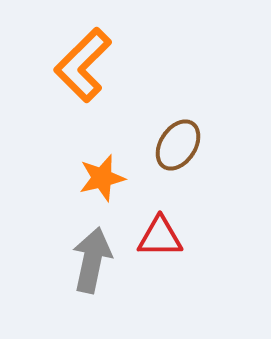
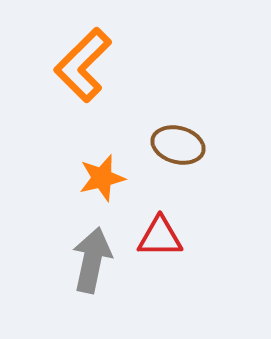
brown ellipse: rotated 72 degrees clockwise
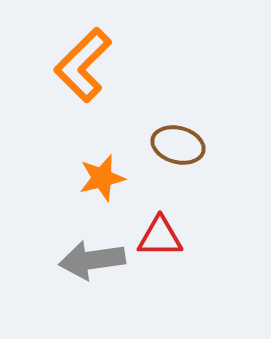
gray arrow: rotated 110 degrees counterclockwise
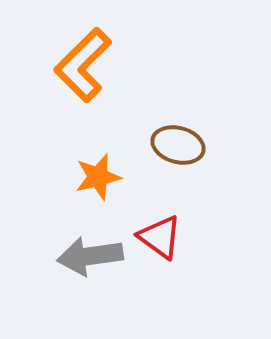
orange star: moved 4 px left, 1 px up
red triangle: rotated 36 degrees clockwise
gray arrow: moved 2 px left, 4 px up
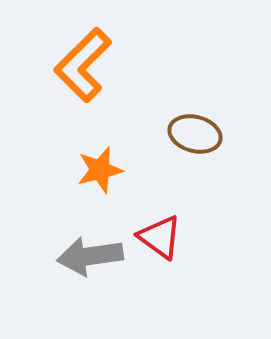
brown ellipse: moved 17 px right, 11 px up
orange star: moved 2 px right, 7 px up
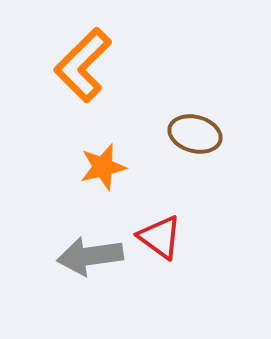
orange star: moved 3 px right, 3 px up
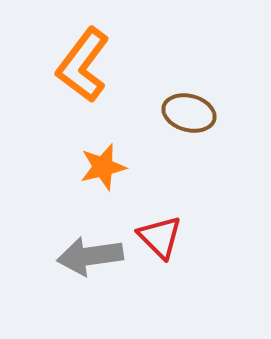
orange L-shape: rotated 8 degrees counterclockwise
brown ellipse: moved 6 px left, 21 px up
red triangle: rotated 9 degrees clockwise
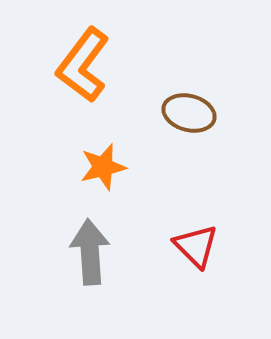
red triangle: moved 36 px right, 9 px down
gray arrow: moved 4 px up; rotated 94 degrees clockwise
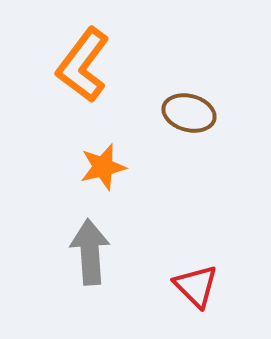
red triangle: moved 40 px down
